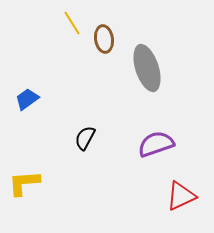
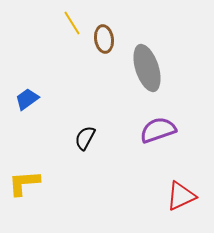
purple semicircle: moved 2 px right, 14 px up
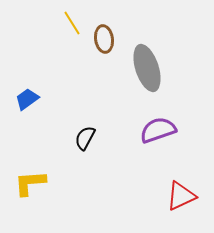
yellow L-shape: moved 6 px right
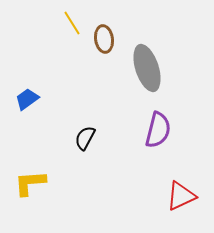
purple semicircle: rotated 123 degrees clockwise
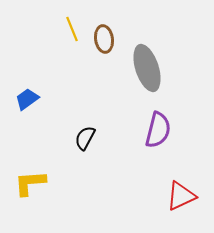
yellow line: moved 6 px down; rotated 10 degrees clockwise
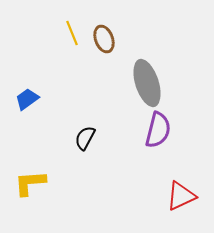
yellow line: moved 4 px down
brown ellipse: rotated 12 degrees counterclockwise
gray ellipse: moved 15 px down
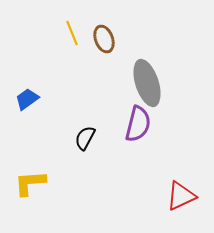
purple semicircle: moved 20 px left, 6 px up
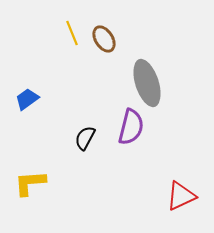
brown ellipse: rotated 12 degrees counterclockwise
purple semicircle: moved 7 px left, 3 px down
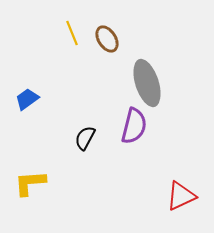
brown ellipse: moved 3 px right
purple semicircle: moved 3 px right, 1 px up
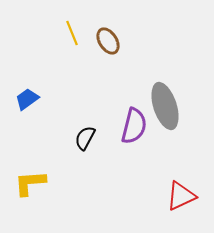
brown ellipse: moved 1 px right, 2 px down
gray ellipse: moved 18 px right, 23 px down
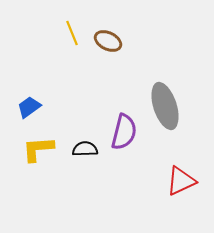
brown ellipse: rotated 32 degrees counterclockwise
blue trapezoid: moved 2 px right, 8 px down
purple semicircle: moved 10 px left, 6 px down
black semicircle: moved 11 px down; rotated 60 degrees clockwise
yellow L-shape: moved 8 px right, 34 px up
red triangle: moved 15 px up
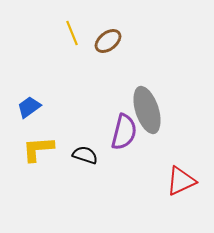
brown ellipse: rotated 64 degrees counterclockwise
gray ellipse: moved 18 px left, 4 px down
black semicircle: moved 6 px down; rotated 20 degrees clockwise
